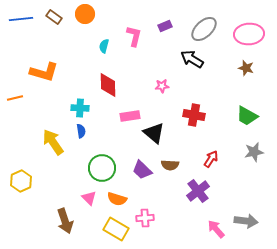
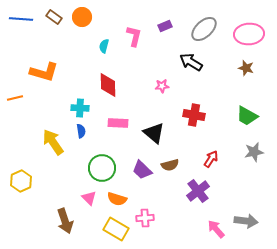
orange circle: moved 3 px left, 3 px down
blue line: rotated 10 degrees clockwise
black arrow: moved 1 px left, 3 px down
pink rectangle: moved 12 px left, 7 px down; rotated 12 degrees clockwise
brown semicircle: rotated 18 degrees counterclockwise
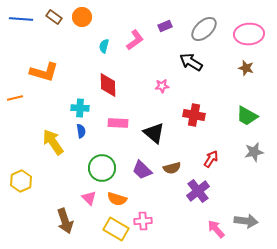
pink L-shape: moved 1 px right, 4 px down; rotated 40 degrees clockwise
brown semicircle: moved 2 px right, 3 px down
pink cross: moved 2 px left, 3 px down
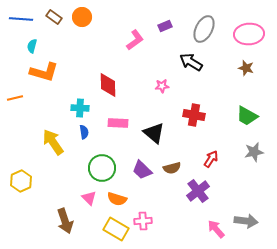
gray ellipse: rotated 20 degrees counterclockwise
cyan semicircle: moved 72 px left
blue semicircle: moved 3 px right, 1 px down
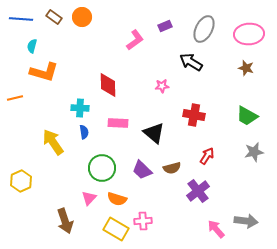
red arrow: moved 4 px left, 3 px up
pink triangle: rotated 28 degrees clockwise
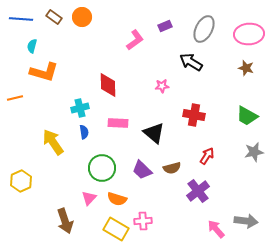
cyan cross: rotated 18 degrees counterclockwise
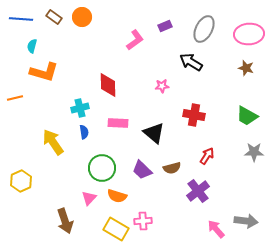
gray star: rotated 12 degrees clockwise
orange semicircle: moved 3 px up
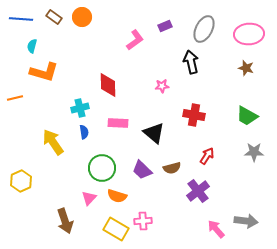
black arrow: rotated 45 degrees clockwise
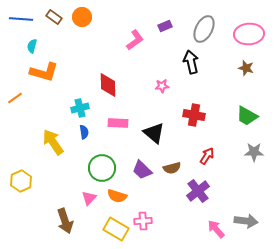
orange line: rotated 21 degrees counterclockwise
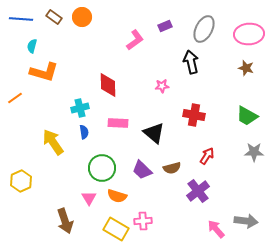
pink triangle: rotated 14 degrees counterclockwise
